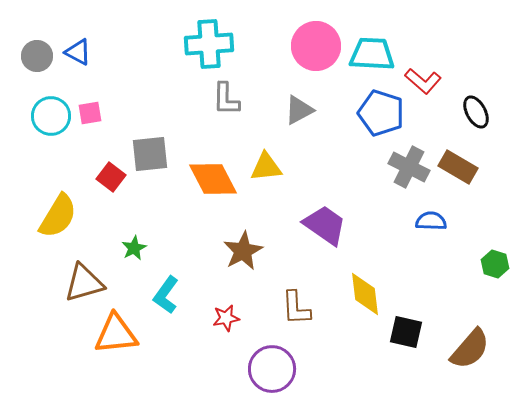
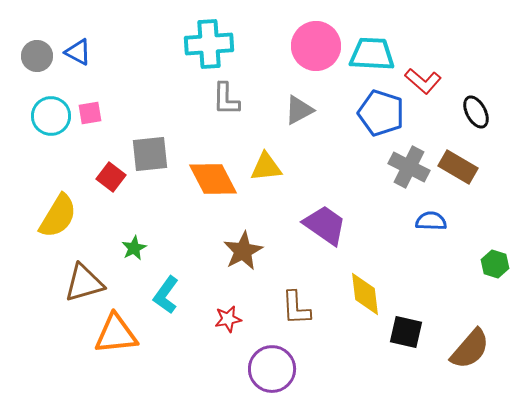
red star: moved 2 px right, 1 px down
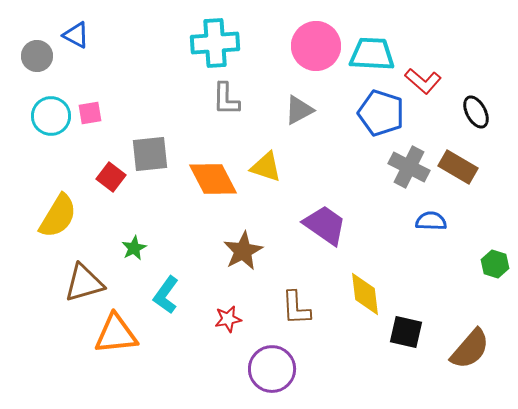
cyan cross: moved 6 px right, 1 px up
blue triangle: moved 2 px left, 17 px up
yellow triangle: rotated 24 degrees clockwise
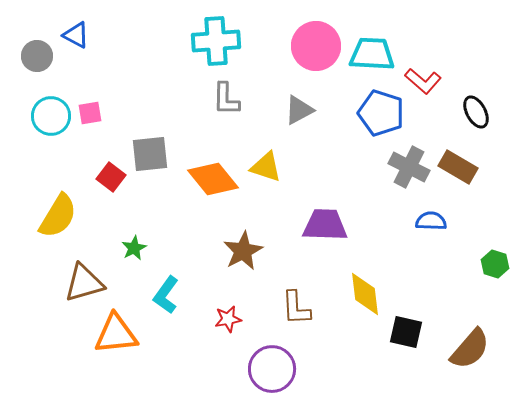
cyan cross: moved 1 px right, 2 px up
orange diamond: rotated 12 degrees counterclockwise
purple trapezoid: rotated 33 degrees counterclockwise
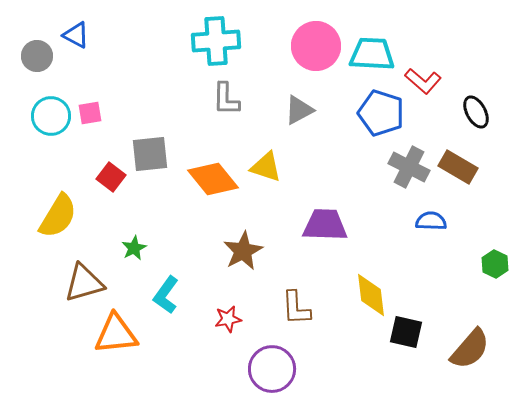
green hexagon: rotated 8 degrees clockwise
yellow diamond: moved 6 px right, 1 px down
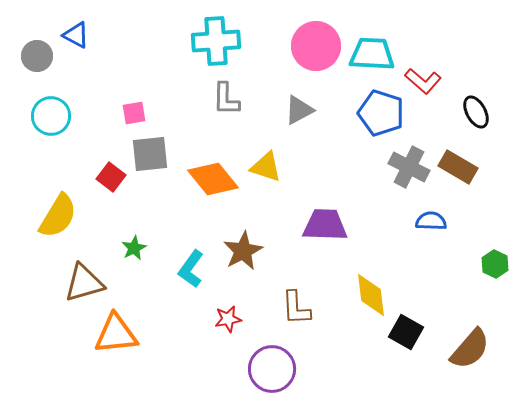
pink square: moved 44 px right
cyan L-shape: moved 25 px right, 26 px up
black square: rotated 16 degrees clockwise
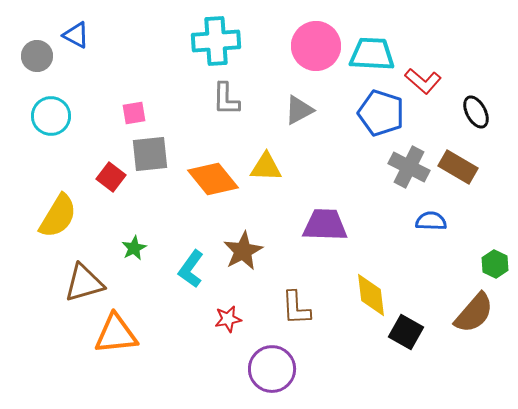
yellow triangle: rotated 16 degrees counterclockwise
brown semicircle: moved 4 px right, 36 px up
